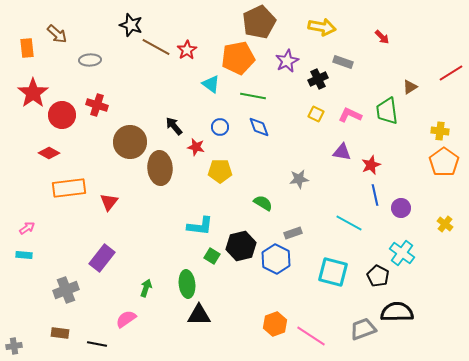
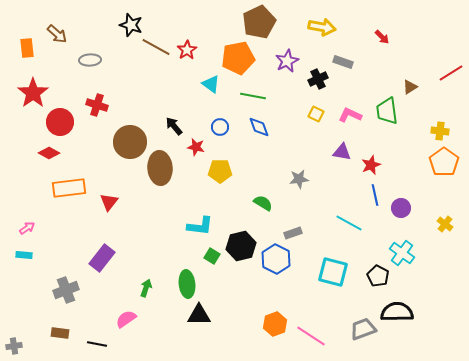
red circle at (62, 115): moved 2 px left, 7 px down
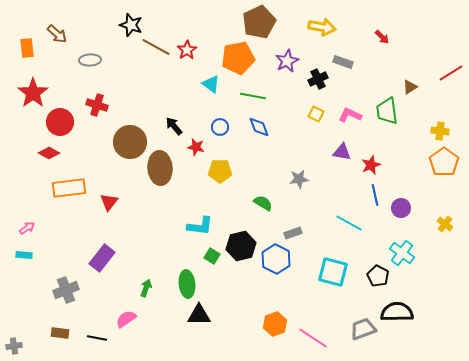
pink line at (311, 336): moved 2 px right, 2 px down
black line at (97, 344): moved 6 px up
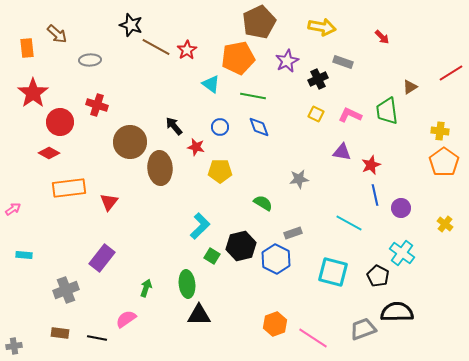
cyan L-shape at (200, 226): rotated 52 degrees counterclockwise
pink arrow at (27, 228): moved 14 px left, 19 px up
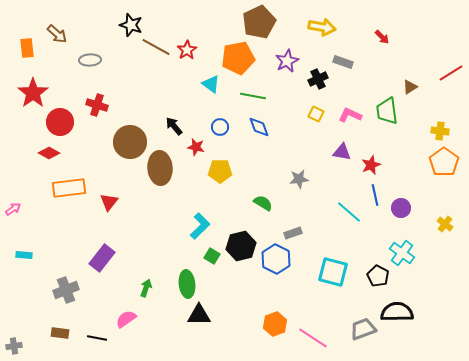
cyan line at (349, 223): moved 11 px up; rotated 12 degrees clockwise
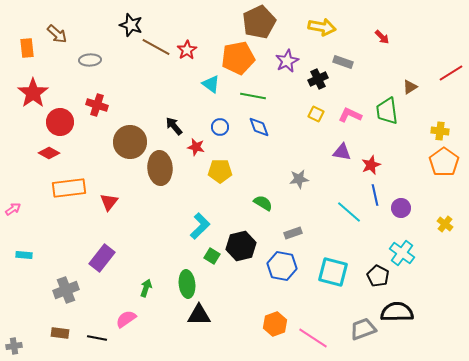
blue hexagon at (276, 259): moved 6 px right, 7 px down; rotated 16 degrees counterclockwise
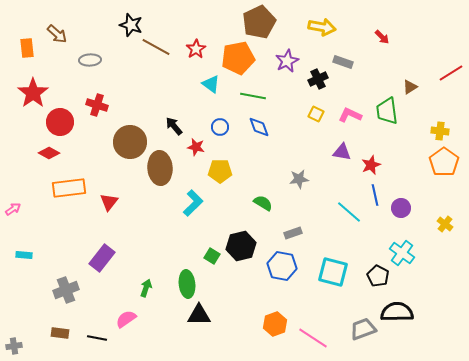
red star at (187, 50): moved 9 px right, 1 px up
cyan L-shape at (200, 226): moved 7 px left, 23 px up
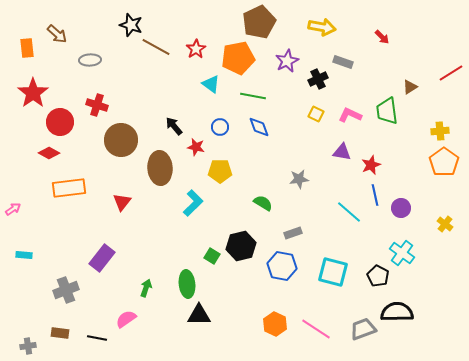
yellow cross at (440, 131): rotated 12 degrees counterclockwise
brown circle at (130, 142): moved 9 px left, 2 px up
red triangle at (109, 202): moved 13 px right
orange hexagon at (275, 324): rotated 15 degrees counterclockwise
pink line at (313, 338): moved 3 px right, 9 px up
gray cross at (14, 346): moved 14 px right
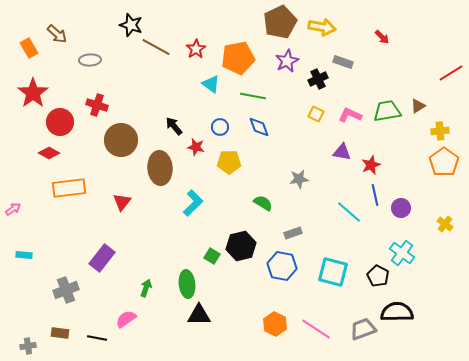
brown pentagon at (259, 22): moved 21 px right
orange rectangle at (27, 48): moved 2 px right; rotated 24 degrees counterclockwise
brown triangle at (410, 87): moved 8 px right, 19 px down
green trapezoid at (387, 111): rotated 88 degrees clockwise
yellow pentagon at (220, 171): moved 9 px right, 9 px up
